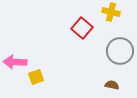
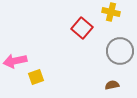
pink arrow: moved 1 px up; rotated 15 degrees counterclockwise
brown semicircle: rotated 24 degrees counterclockwise
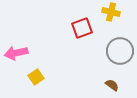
red square: rotated 30 degrees clockwise
pink arrow: moved 1 px right, 8 px up
yellow square: rotated 14 degrees counterclockwise
brown semicircle: rotated 48 degrees clockwise
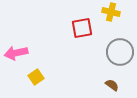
red square: rotated 10 degrees clockwise
gray circle: moved 1 px down
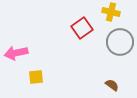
red square: rotated 25 degrees counterclockwise
gray circle: moved 10 px up
yellow square: rotated 28 degrees clockwise
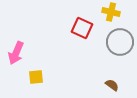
red square: rotated 30 degrees counterclockwise
pink arrow: rotated 55 degrees counterclockwise
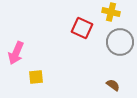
brown semicircle: moved 1 px right
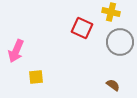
pink arrow: moved 2 px up
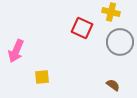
yellow square: moved 6 px right
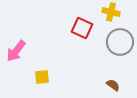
pink arrow: rotated 15 degrees clockwise
